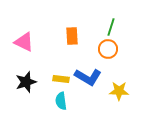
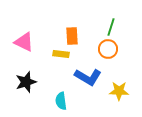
yellow rectangle: moved 25 px up
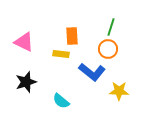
blue L-shape: moved 4 px right, 5 px up; rotated 8 degrees clockwise
cyan semicircle: rotated 42 degrees counterclockwise
